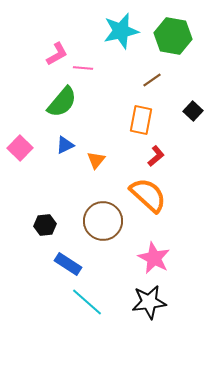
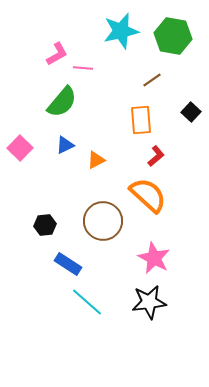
black square: moved 2 px left, 1 px down
orange rectangle: rotated 16 degrees counterclockwise
orange triangle: rotated 24 degrees clockwise
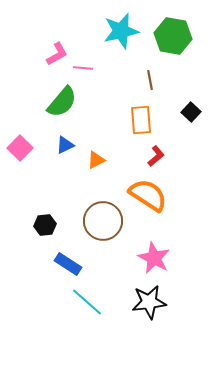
brown line: moved 2 px left; rotated 66 degrees counterclockwise
orange semicircle: rotated 9 degrees counterclockwise
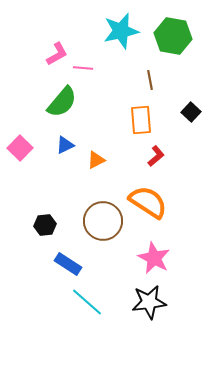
orange semicircle: moved 7 px down
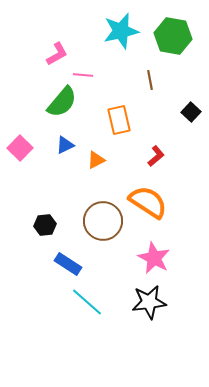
pink line: moved 7 px down
orange rectangle: moved 22 px left; rotated 8 degrees counterclockwise
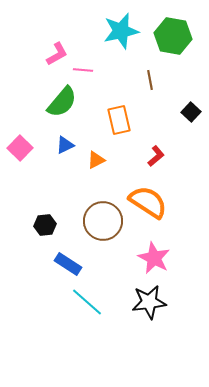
pink line: moved 5 px up
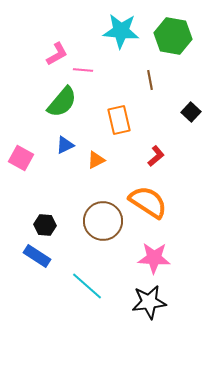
cyan star: rotated 18 degrees clockwise
pink square: moved 1 px right, 10 px down; rotated 15 degrees counterclockwise
black hexagon: rotated 10 degrees clockwise
pink star: rotated 24 degrees counterclockwise
blue rectangle: moved 31 px left, 8 px up
cyan line: moved 16 px up
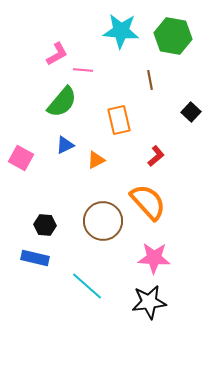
orange semicircle: rotated 15 degrees clockwise
blue rectangle: moved 2 px left, 2 px down; rotated 20 degrees counterclockwise
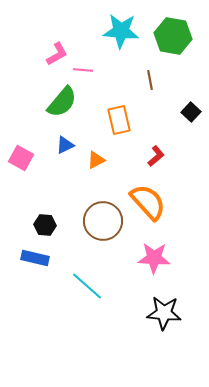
black star: moved 15 px right, 11 px down; rotated 12 degrees clockwise
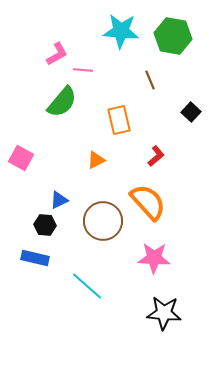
brown line: rotated 12 degrees counterclockwise
blue triangle: moved 6 px left, 55 px down
